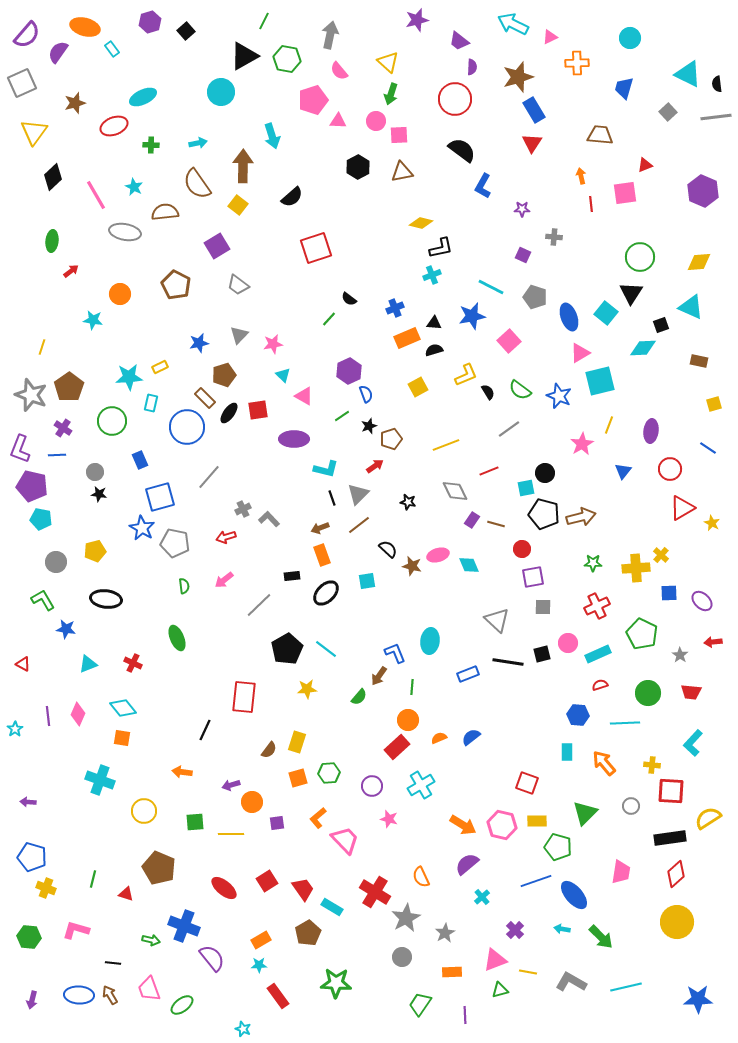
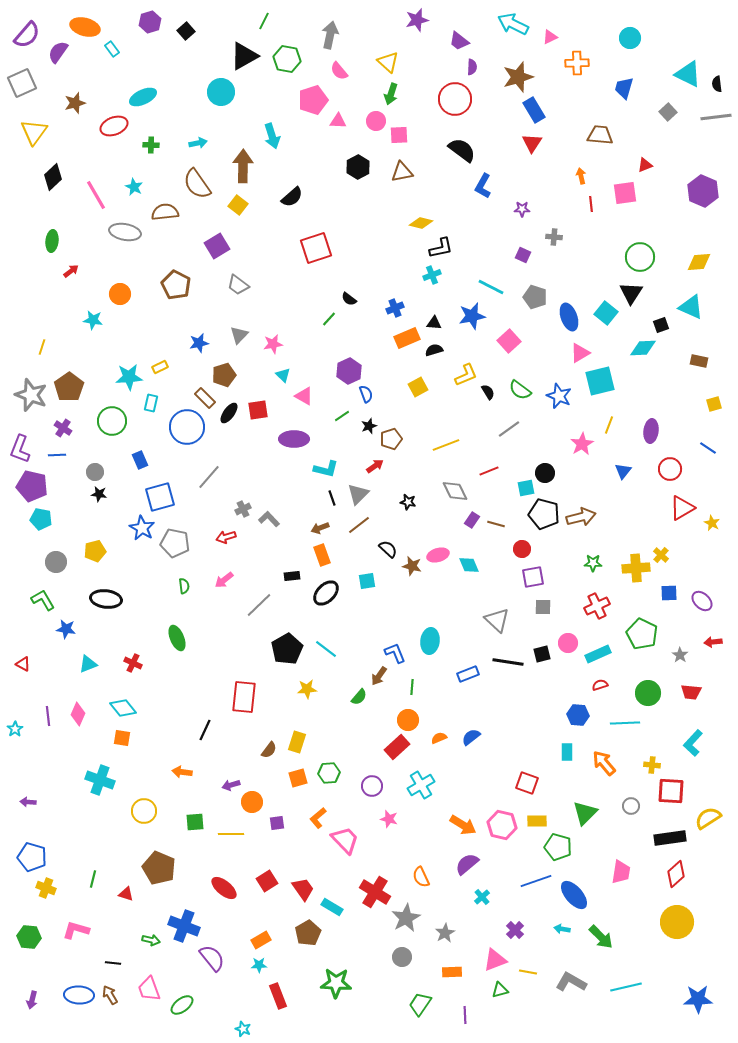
red rectangle at (278, 996): rotated 15 degrees clockwise
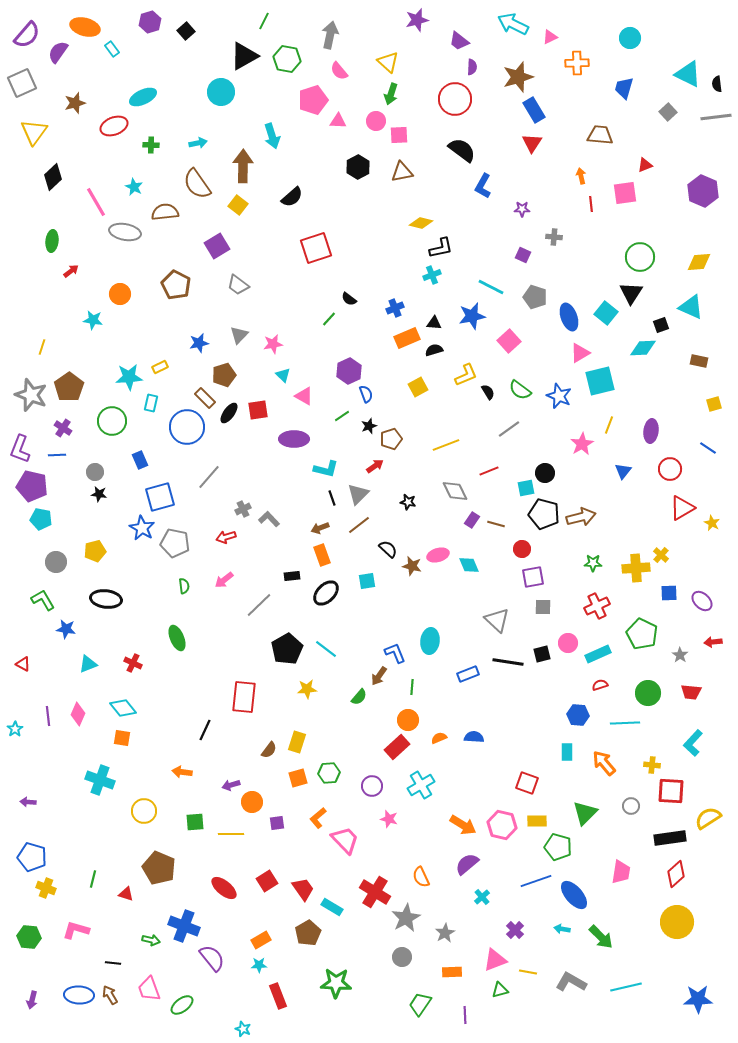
pink line at (96, 195): moved 7 px down
blue semicircle at (471, 737): moved 3 px right; rotated 42 degrees clockwise
